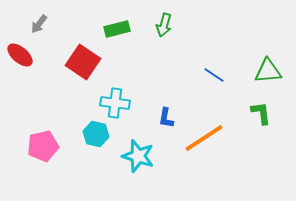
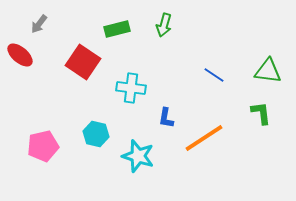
green triangle: rotated 12 degrees clockwise
cyan cross: moved 16 px right, 15 px up
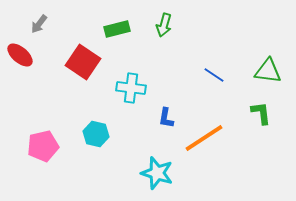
cyan star: moved 19 px right, 17 px down
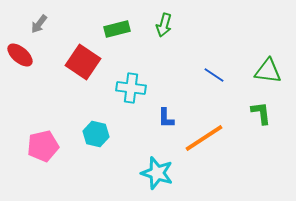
blue L-shape: rotated 10 degrees counterclockwise
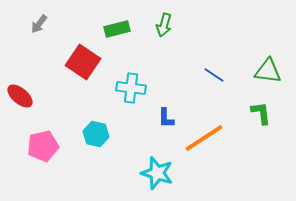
red ellipse: moved 41 px down
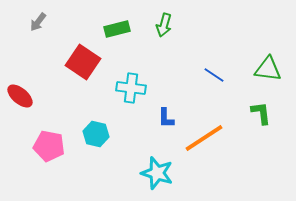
gray arrow: moved 1 px left, 2 px up
green triangle: moved 2 px up
pink pentagon: moved 6 px right; rotated 24 degrees clockwise
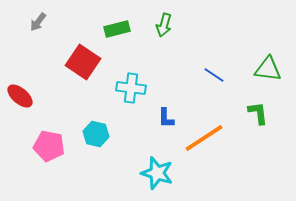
green L-shape: moved 3 px left
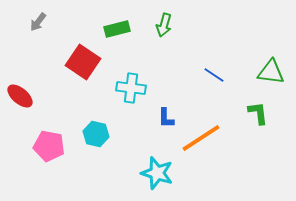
green triangle: moved 3 px right, 3 px down
orange line: moved 3 px left
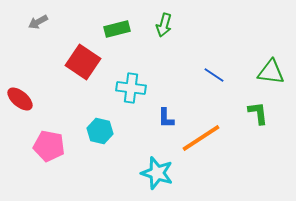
gray arrow: rotated 24 degrees clockwise
red ellipse: moved 3 px down
cyan hexagon: moved 4 px right, 3 px up
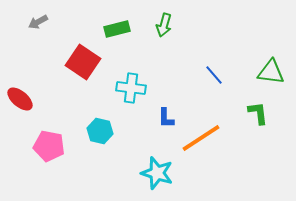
blue line: rotated 15 degrees clockwise
